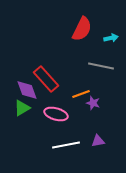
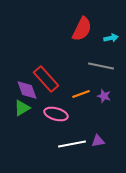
purple star: moved 11 px right, 7 px up
white line: moved 6 px right, 1 px up
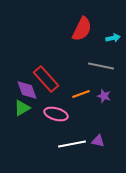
cyan arrow: moved 2 px right
purple triangle: rotated 24 degrees clockwise
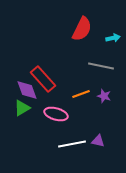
red rectangle: moved 3 px left
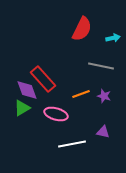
purple triangle: moved 5 px right, 9 px up
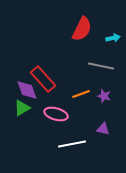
purple triangle: moved 3 px up
